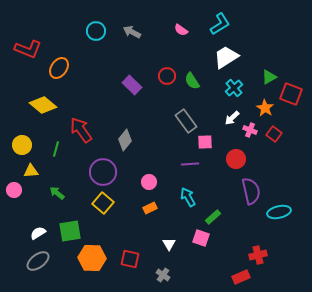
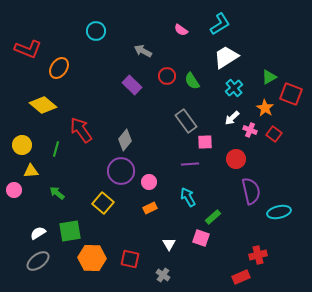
gray arrow at (132, 32): moved 11 px right, 19 px down
purple circle at (103, 172): moved 18 px right, 1 px up
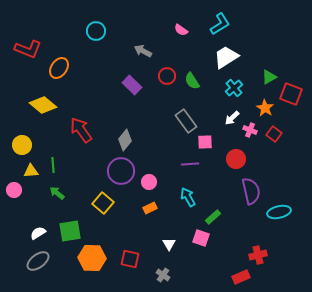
green line at (56, 149): moved 3 px left, 16 px down; rotated 21 degrees counterclockwise
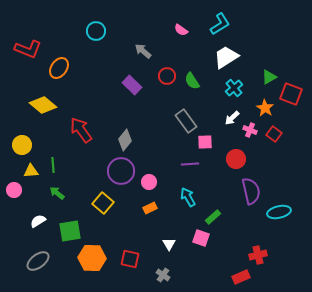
gray arrow at (143, 51): rotated 12 degrees clockwise
white semicircle at (38, 233): moved 12 px up
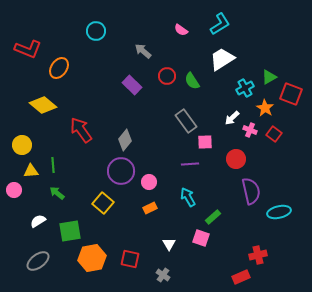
white trapezoid at (226, 57): moved 4 px left, 2 px down
cyan cross at (234, 88): moved 11 px right; rotated 12 degrees clockwise
orange hexagon at (92, 258): rotated 12 degrees counterclockwise
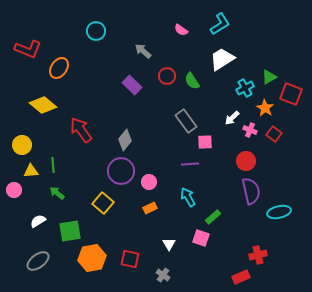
red circle at (236, 159): moved 10 px right, 2 px down
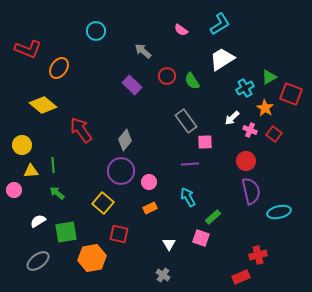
green square at (70, 231): moved 4 px left, 1 px down
red square at (130, 259): moved 11 px left, 25 px up
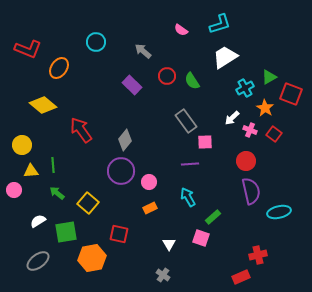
cyan L-shape at (220, 24): rotated 15 degrees clockwise
cyan circle at (96, 31): moved 11 px down
white trapezoid at (222, 59): moved 3 px right, 2 px up
yellow square at (103, 203): moved 15 px left
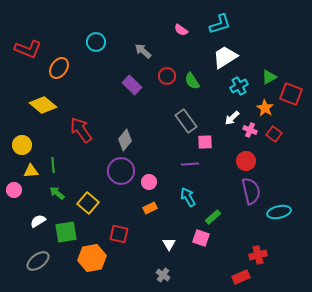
cyan cross at (245, 88): moved 6 px left, 2 px up
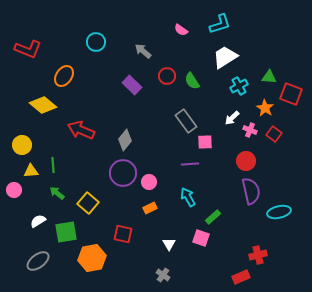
orange ellipse at (59, 68): moved 5 px right, 8 px down
green triangle at (269, 77): rotated 35 degrees clockwise
red arrow at (81, 130): rotated 32 degrees counterclockwise
purple circle at (121, 171): moved 2 px right, 2 px down
red square at (119, 234): moved 4 px right
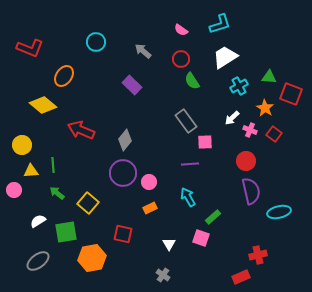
red L-shape at (28, 49): moved 2 px right, 1 px up
red circle at (167, 76): moved 14 px right, 17 px up
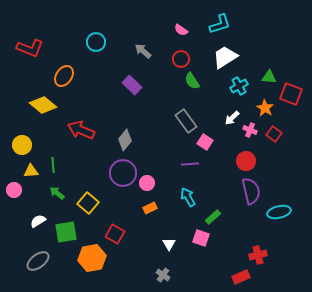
pink square at (205, 142): rotated 35 degrees clockwise
pink circle at (149, 182): moved 2 px left, 1 px down
red square at (123, 234): moved 8 px left; rotated 18 degrees clockwise
